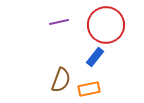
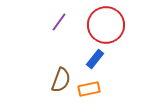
purple line: rotated 42 degrees counterclockwise
blue rectangle: moved 2 px down
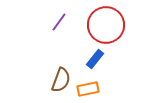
orange rectangle: moved 1 px left
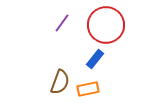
purple line: moved 3 px right, 1 px down
brown semicircle: moved 1 px left, 2 px down
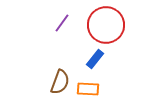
orange rectangle: rotated 15 degrees clockwise
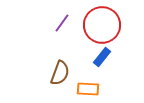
red circle: moved 4 px left
blue rectangle: moved 7 px right, 2 px up
brown semicircle: moved 9 px up
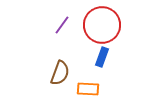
purple line: moved 2 px down
blue rectangle: rotated 18 degrees counterclockwise
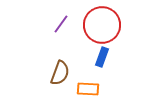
purple line: moved 1 px left, 1 px up
